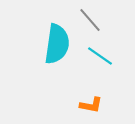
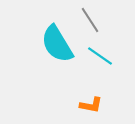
gray line: rotated 8 degrees clockwise
cyan semicircle: rotated 141 degrees clockwise
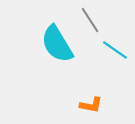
cyan line: moved 15 px right, 6 px up
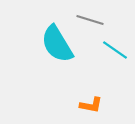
gray line: rotated 40 degrees counterclockwise
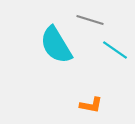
cyan semicircle: moved 1 px left, 1 px down
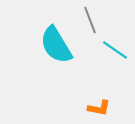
gray line: rotated 52 degrees clockwise
orange L-shape: moved 8 px right, 3 px down
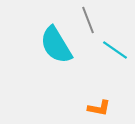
gray line: moved 2 px left
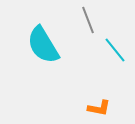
cyan semicircle: moved 13 px left
cyan line: rotated 16 degrees clockwise
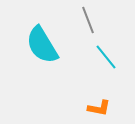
cyan semicircle: moved 1 px left
cyan line: moved 9 px left, 7 px down
